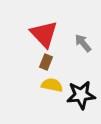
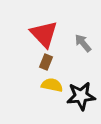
black star: moved 1 px down
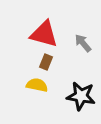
red triangle: rotated 32 degrees counterclockwise
yellow semicircle: moved 15 px left
black star: rotated 16 degrees clockwise
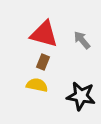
gray arrow: moved 1 px left, 3 px up
brown rectangle: moved 3 px left
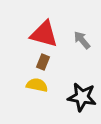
black star: moved 1 px right, 1 px down
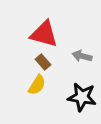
gray arrow: moved 16 px down; rotated 36 degrees counterclockwise
brown rectangle: rotated 63 degrees counterclockwise
yellow semicircle: rotated 110 degrees clockwise
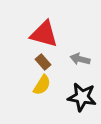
gray arrow: moved 2 px left, 3 px down
yellow semicircle: moved 5 px right
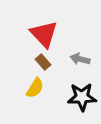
red triangle: rotated 32 degrees clockwise
yellow semicircle: moved 7 px left, 3 px down
black star: rotated 12 degrees counterclockwise
